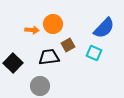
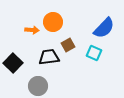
orange circle: moved 2 px up
gray circle: moved 2 px left
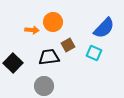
gray circle: moved 6 px right
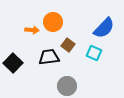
brown square: rotated 24 degrees counterclockwise
gray circle: moved 23 px right
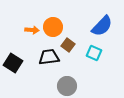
orange circle: moved 5 px down
blue semicircle: moved 2 px left, 2 px up
black square: rotated 12 degrees counterclockwise
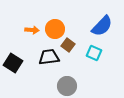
orange circle: moved 2 px right, 2 px down
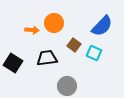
orange circle: moved 1 px left, 6 px up
brown square: moved 6 px right
black trapezoid: moved 2 px left, 1 px down
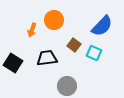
orange circle: moved 3 px up
orange arrow: rotated 104 degrees clockwise
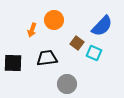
brown square: moved 3 px right, 2 px up
black square: rotated 30 degrees counterclockwise
gray circle: moved 2 px up
